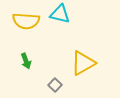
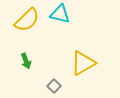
yellow semicircle: moved 1 px right, 1 px up; rotated 48 degrees counterclockwise
gray square: moved 1 px left, 1 px down
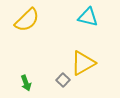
cyan triangle: moved 28 px right, 3 px down
green arrow: moved 22 px down
gray square: moved 9 px right, 6 px up
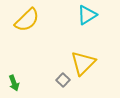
cyan triangle: moved 1 px left, 2 px up; rotated 45 degrees counterclockwise
yellow triangle: rotated 16 degrees counterclockwise
green arrow: moved 12 px left
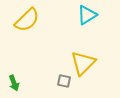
gray square: moved 1 px right, 1 px down; rotated 32 degrees counterclockwise
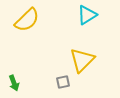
yellow triangle: moved 1 px left, 3 px up
gray square: moved 1 px left, 1 px down; rotated 24 degrees counterclockwise
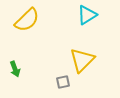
green arrow: moved 1 px right, 14 px up
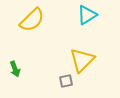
yellow semicircle: moved 5 px right
gray square: moved 3 px right, 1 px up
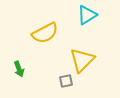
yellow semicircle: moved 13 px right, 13 px down; rotated 16 degrees clockwise
green arrow: moved 4 px right
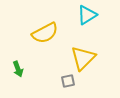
yellow triangle: moved 1 px right, 2 px up
green arrow: moved 1 px left
gray square: moved 2 px right
